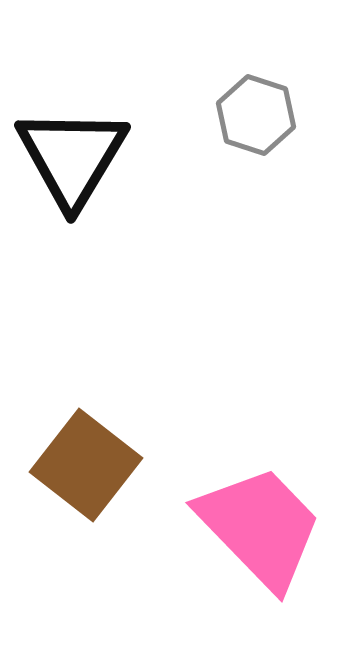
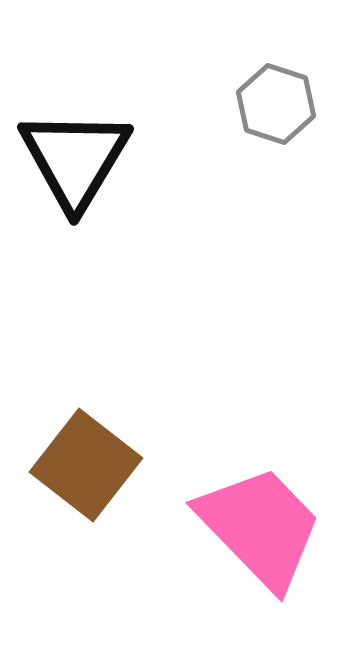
gray hexagon: moved 20 px right, 11 px up
black triangle: moved 3 px right, 2 px down
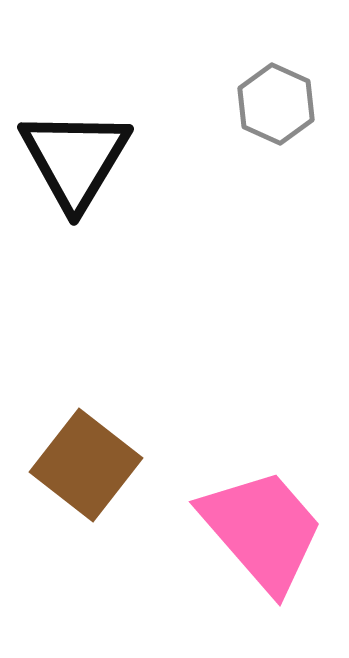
gray hexagon: rotated 6 degrees clockwise
pink trapezoid: moved 2 px right, 3 px down; rotated 3 degrees clockwise
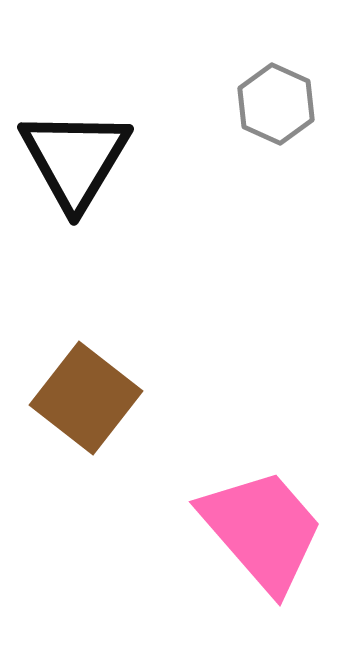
brown square: moved 67 px up
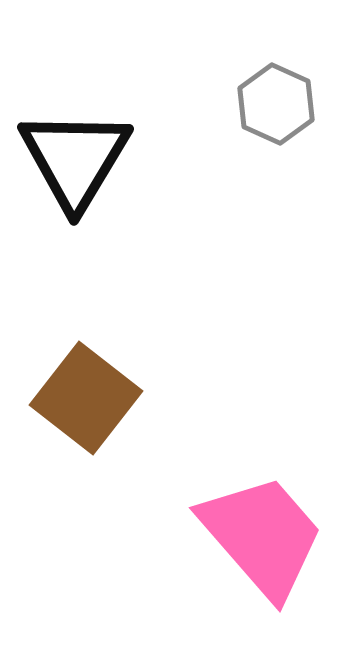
pink trapezoid: moved 6 px down
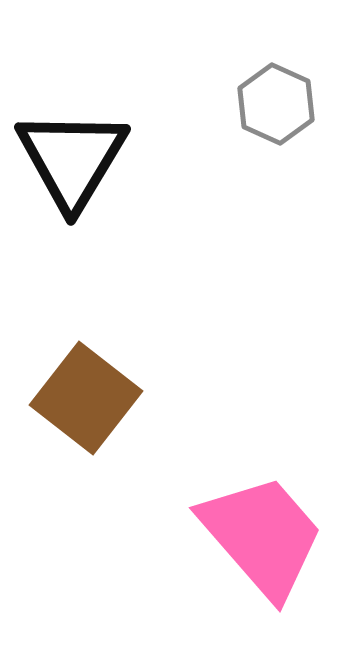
black triangle: moved 3 px left
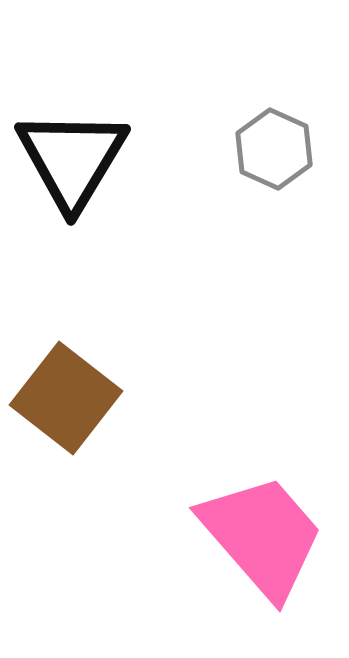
gray hexagon: moved 2 px left, 45 px down
brown square: moved 20 px left
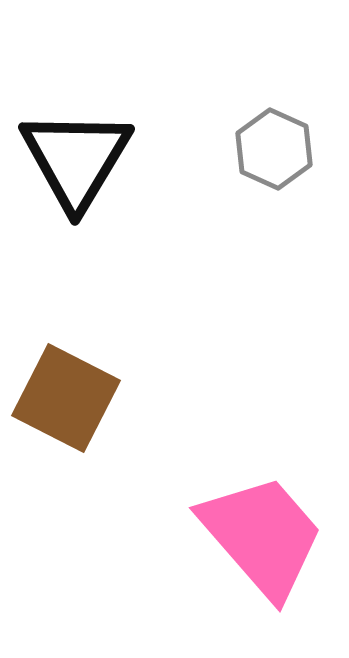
black triangle: moved 4 px right
brown square: rotated 11 degrees counterclockwise
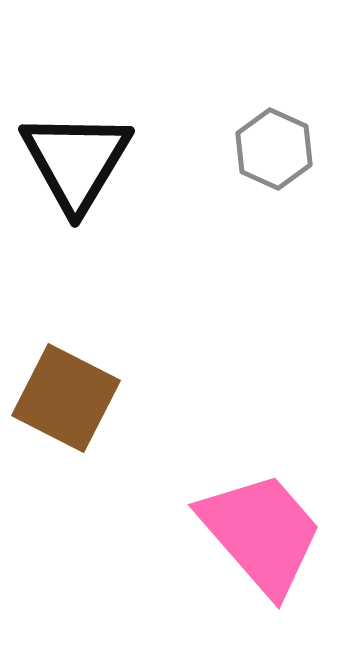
black triangle: moved 2 px down
pink trapezoid: moved 1 px left, 3 px up
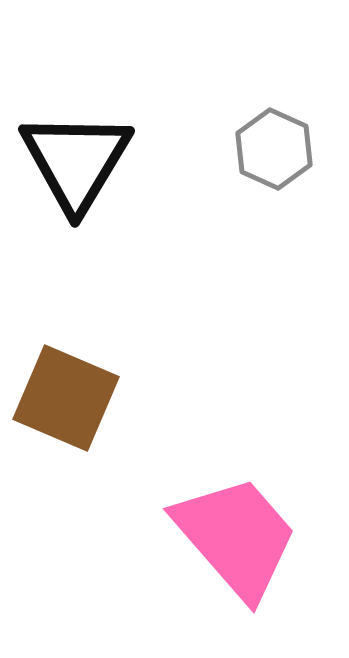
brown square: rotated 4 degrees counterclockwise
pink trapezoid: moved 25 px left, 4 px down
